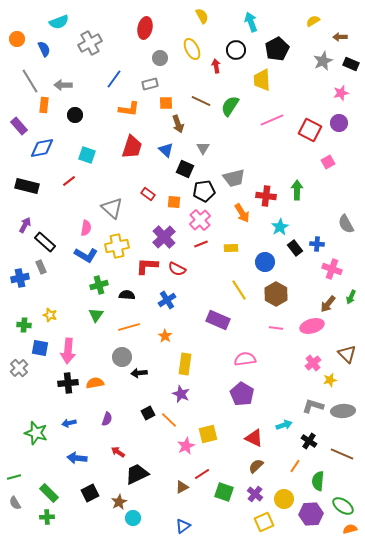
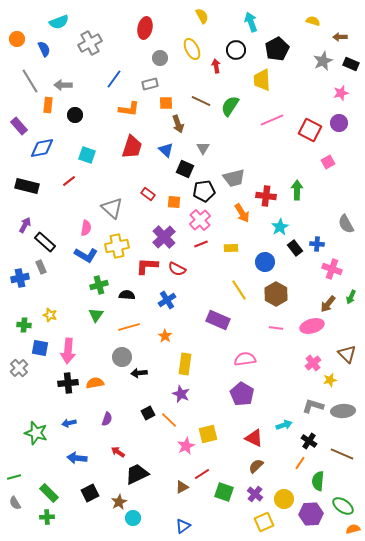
yellow semicircle at (313, 21): rotated 48 degrees clockwise
orange rectangle at (44, 105): moved 4 px right
orange line at (295, 466): moved 5 px right, 3 px up
orange semicircle at (350, 529): moved 3 px right
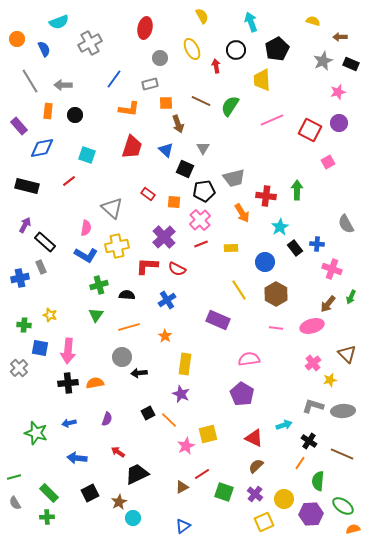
pink star at (341, 93): moved 3 px left, 1 px up
orange rectangle at (48, 105): moved 6 px down
pink semicircle at (245, 359): moved 4 px right
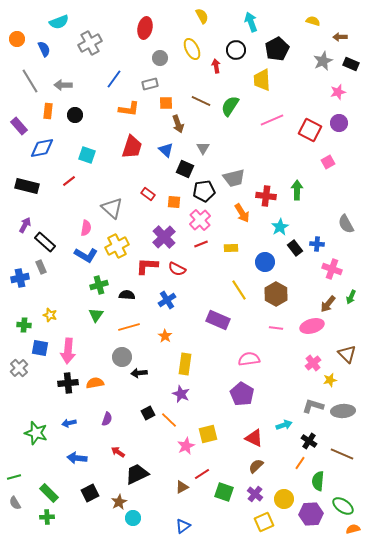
yellow cross at (117, 246): rotated 15 degrees counterclockwise
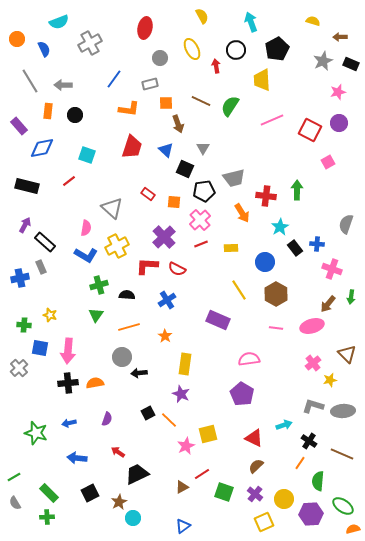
gray semicircle at (346, 224): rotated 48 degrees clockwise
green arrow at (351, 297): rotated 16 degrees counterclockwise
green line at (14, 477): rotated 16 degrees counterclockwise
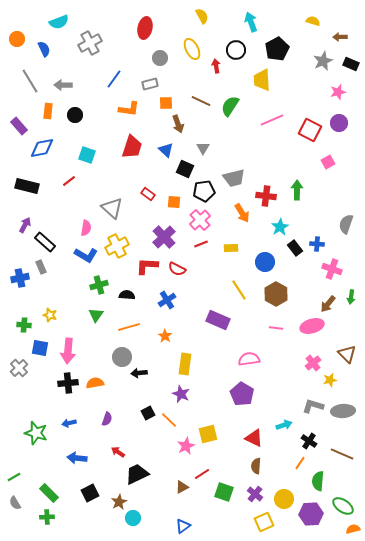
brown semicircle at (256, 466): rotated 42 degrees counterclockwise
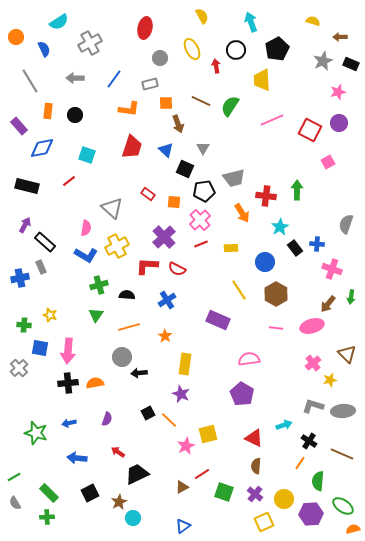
cyan semicircle at (59, 22): rotated 12 degrees counterclockwise
orange circle at (17, 39): moved 1 px left, 2 px up
gray arrow at (63, 85): moved 12 px right, 7 px up
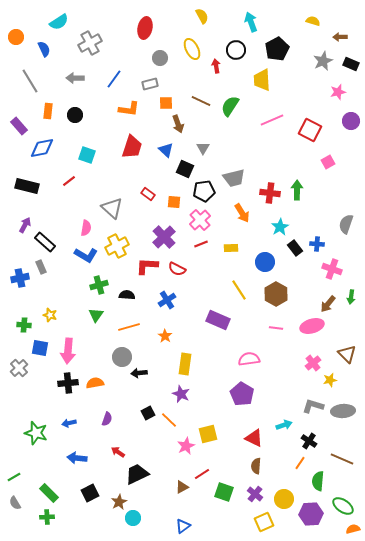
purple circle at (339, 123): moved 12 px right, 2 px up
red cross at (266, 196): moved 4 px right, 3 px up
brown line at (342, 454): moved 5 px down
